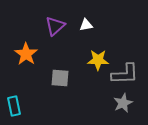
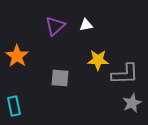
orange star: moved 9 px left, 2 px down
gray star: moved 9 px right
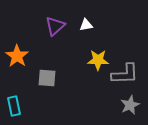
gray square: moved 13 px left
gray star: moved 2 px left, 2 px down
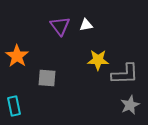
purple triangle: moved 5 px right; rotated 25 degrees counterclockwise
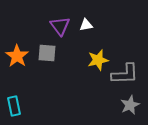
yellow star: rotated 15 degrees counterclockwise
gray square: moved 25 px up
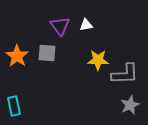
yellow star: rotated 15 degrees clockwise
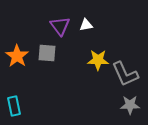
gray L-shape: rotated 68 degrees clockwise
gray star: rotated 24 degrees clockwise
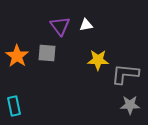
gray L-shape: rotated 120 degrees clockwise
